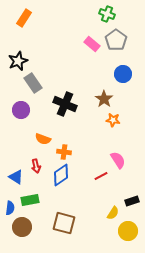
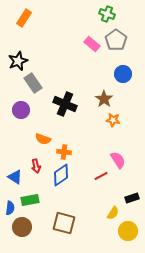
blue triangle: moved 1 px left
black rectangle: moved 3 px up
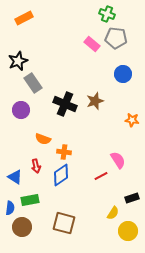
orange rectangle: rotated 30 degrees clockwise
gray pentagon: moved 2 px up; rotated 30 degrees counterclockwise
brown star: moved 9 px left, 2 px down; rotated 18 degrees clockwise
orange star: moved 19 px right
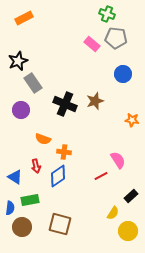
blue diamond: moved 3 px left, 1 px down
black rectangle: moved 1 px left, 2 px up; rotated 24 degrees counterclockwise
brown square: moved 4 px left, 1 px down
